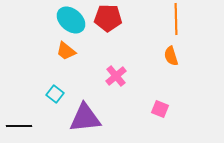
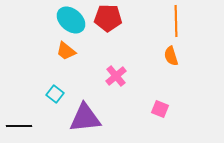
orange line: moved 2 px down
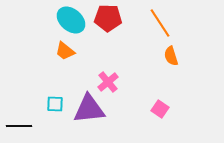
orange line: moved 16 px left, 2 px down; rotated 32 degrees counterclockwise
orange trapezoid: moved 1 px left
pink cross: moved 8 px left, 6 px down
cyan square: moved 10 px down; rotated 36 degrees counterclockwise
pink square: rotated 12 degrees clockwise
purple triangle: moved 4 px right, 9 px up
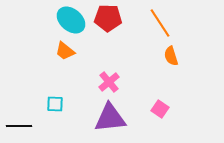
pink cross: moved 1 px right
purple triangle: moved 21 px right, 9 px down
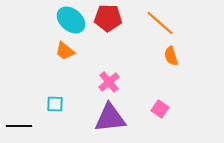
orange line: rotated 16 degrees counterclockwise
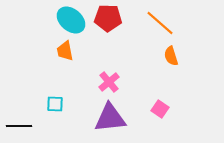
orange trapezoid: rotated 40 degrees clockwise
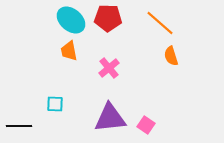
orange trapezoid: moved 4 px right
pink cross: moved 14 px up
pink square: moved 14 px left, 16 px down
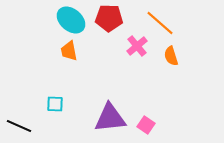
red pentagon: moved 1 px right
pink cross: moved 28 px right, 22 px up
black line: rotated 25 degrees clockwise
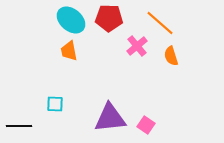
black line: rotated 25 degrees counterclockwise
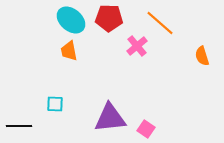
orange semicircle: moved 31 px right
pink square: moved 4 px down
